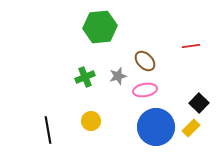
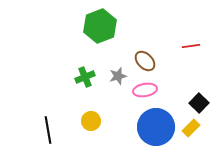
green hexagon: moved 1 px up; rotated 16 degrees counterclockwise
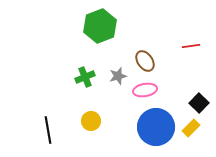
brown ellipse: rotated 10 degrees clockwise
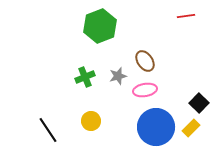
red line: moved 5 px left, 30 px up
black line: rotated 24 degrees counterclockwise
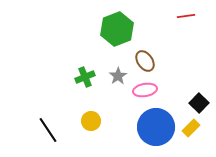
green hexagon: moved 17 px right, 3 px down
gray star: rotated 18 degrees counterclockwise
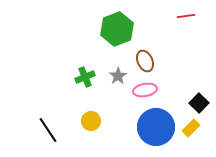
brown ellipse: rotated 10 degrees clockwise
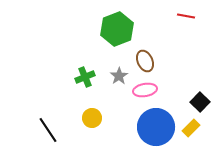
red line: rotated 18 degrees clockwise
gray star: moved 1 px right
black square: moved 1 px right, 1 px up
yellow circle: moved 1 px right, 3 px up
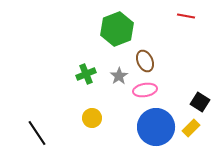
green cross: moved 1 px right, 3 px up
black square: rotated 12 degrees counterclockwise
black line: moved 11 px left, 3 px down
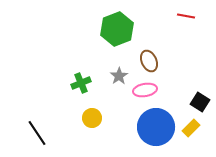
brown ellipse: moved 4 px right
green cross: moved 5 px left, 9 px down
